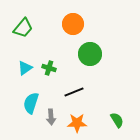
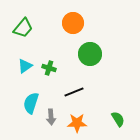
orange circle: moved 1 px up
cyan triangle: moved 2 px up
green semicircle: moved 1 px right, 1 px up
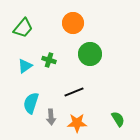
green cross: moved 8 px up
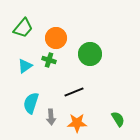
orange circle: moved 17 px left, 15 px down
